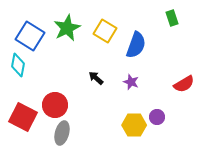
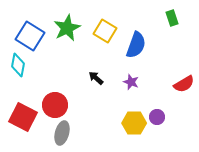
yellow hexagon: moved 2 px up
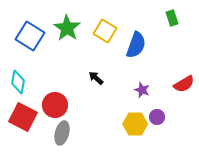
green star: rotated 12 degrees counterclockwise
cyan diamond: moved 17 px down
purple star: moved 11 px right, 8 px down
yellow hexagon: moved 1 px right, 1 px down
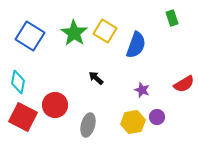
green star: moved 7 px right, 5 px down
yellow hexagon: moved 2 px left, 2 px up; rotated 10 degrees counterclockwise
gray ellipse: moved 26 px right, 8 px up
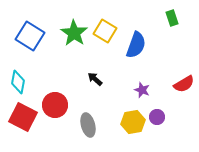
black arrow: moved 1 px left, 1 px down
gray ellipse: rotated 30 degrees counterclockwise
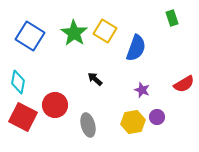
blue semicircle: moved 3 px down
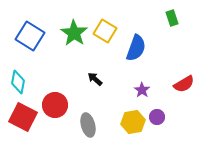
purple star: rotated 14 degrees clockwise
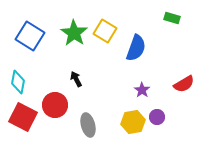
green rectangle: rotated 56 degrees counterclockwise
black arrow: moved 19 px left; rotated 21 degrees clockwise
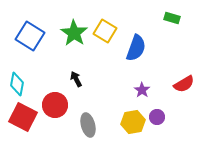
cyan diamond: moved 1 px left, 2 px down
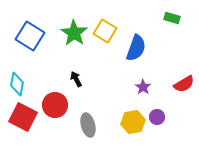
purple star: moved 1 px right, 3 px up
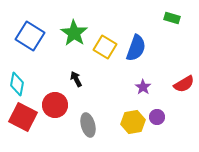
yellow square: moved 16 px down
